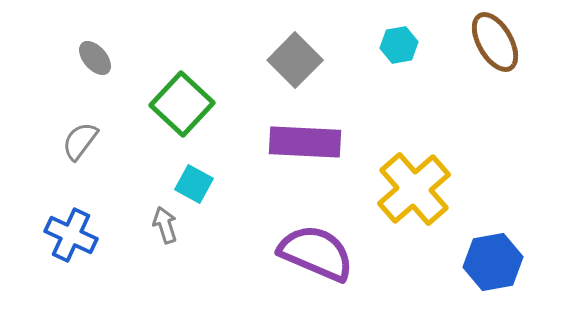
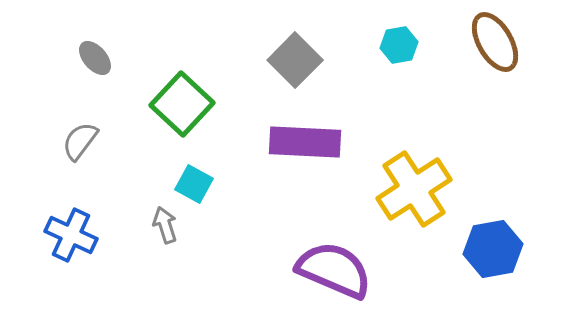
yellow cross: rotated 8 degrees clockwise
purple semicircle: moved 18 px right, 17 px down
blue hexagon: moved 13 px up
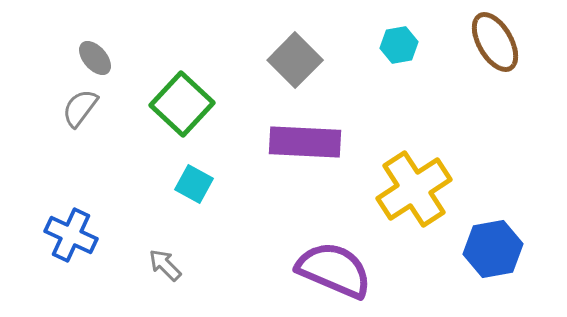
gray semicircle: moved 33 px up
gray arrow: moved 40 px down; rotated 27 degrees counterclockwise
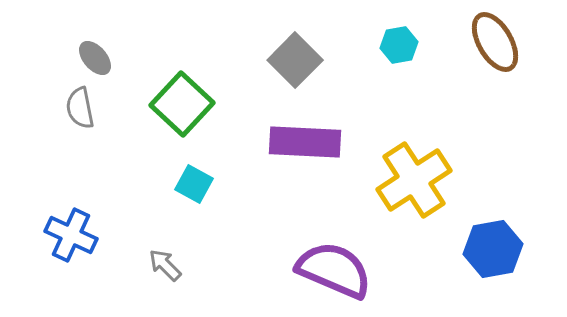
gray semicircle: rotated 48 degrees counterclockwise
yellow cross: moved 9 px up
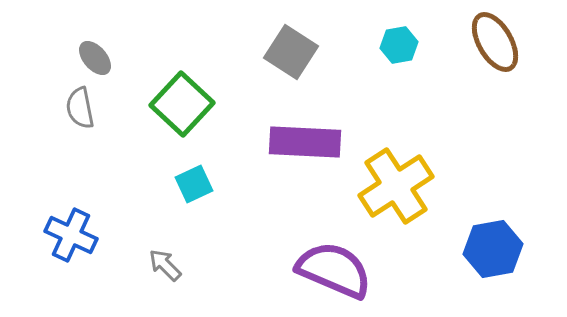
gray square: moved 4 px left, 8 px up; rotated 12 degrees counterclockwise
yellow cross: moved 18 px left, 6 px down
cyan square: rotated 36 degrees clockwise
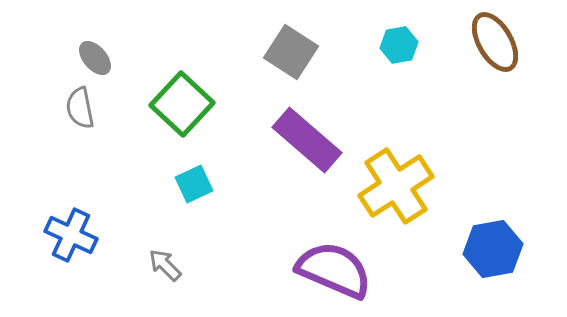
purple rectangle: moved 2 px right, 2 px up; rotated 38 degrees clockwise
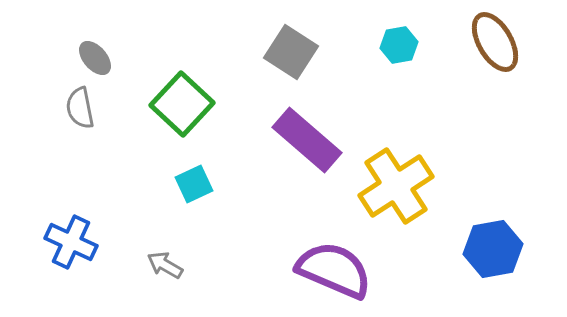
blue cross: moved 7 px down
gray arrow: rotated 15 degrees counterclockwise
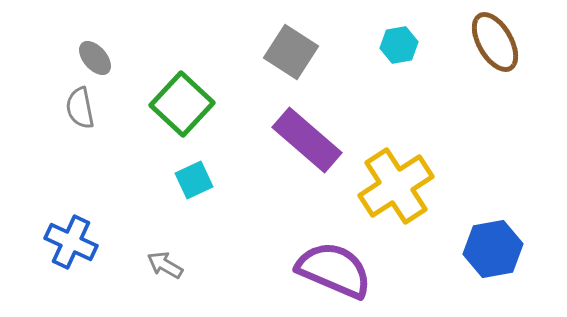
cyan square: moved 4 px up
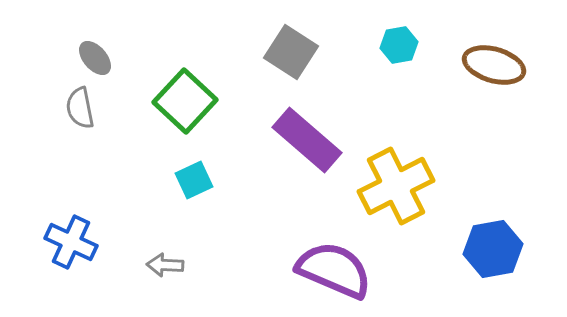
brown ellipse: moved 1 px left, 23 px down; rotated 44 degrees counterclockwise
green square: moved 3 px right, 3 px up
yellow cross: rotated 6 degrees clockwise
gray arrow: rotated 27 degrees counterclockwise
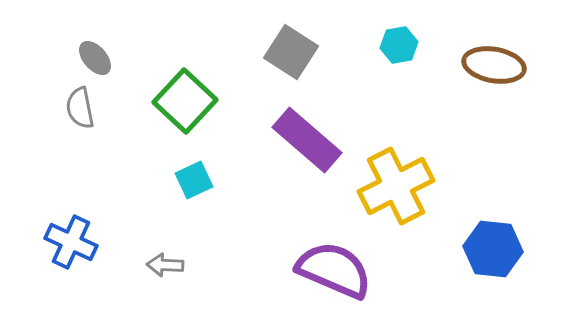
brown ellipse: rotated 6 degrees counterclockwise
blue hexagon: rotated 16 degrees clockwise
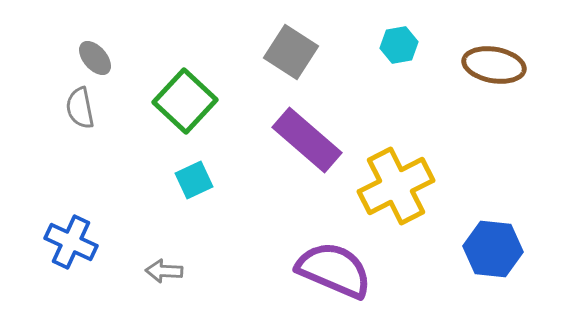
gray arrow: moved 1 px left, 6 px down
